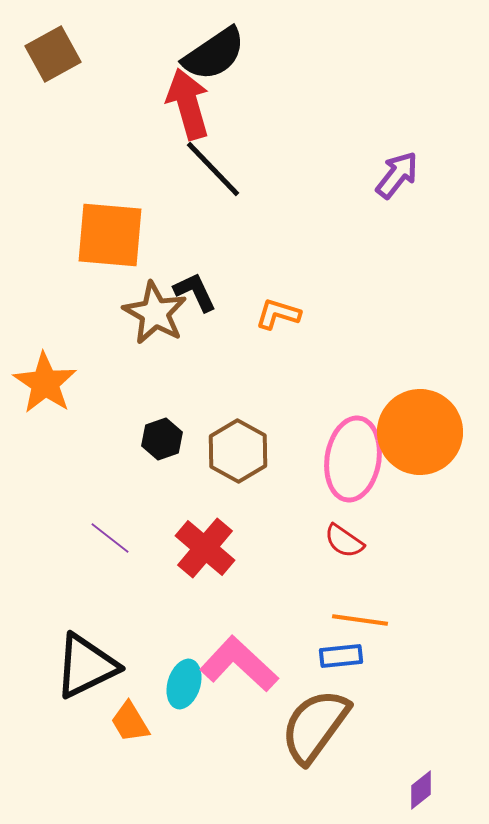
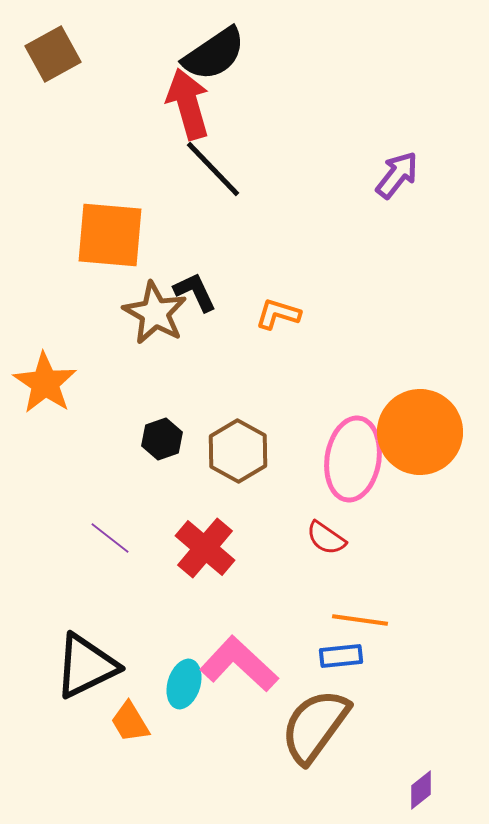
red semicircle: moved 18 px left, 3 px up
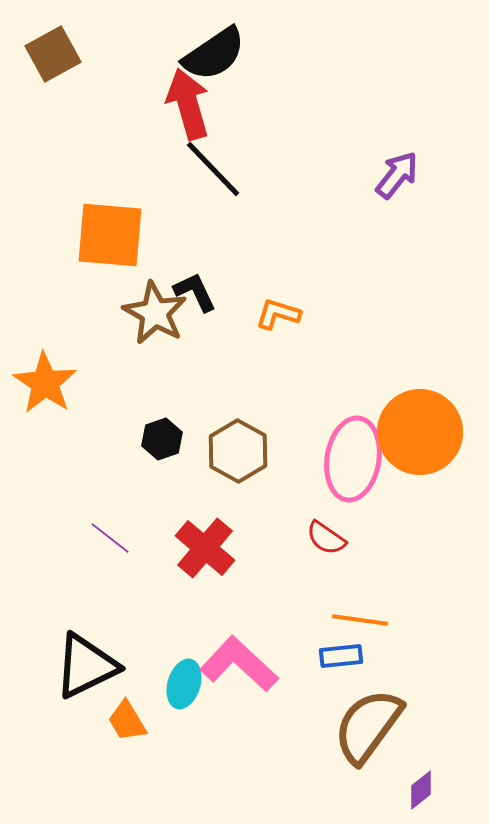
orange trapezoid: moved 3 px left, 1 px up
brown semicircle: moved 53 px right
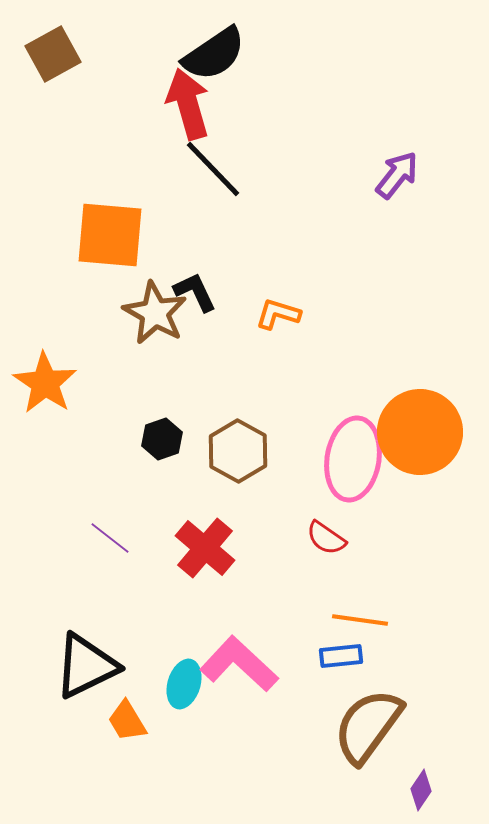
purple diamond: rotated 18 degrees counterclockwise
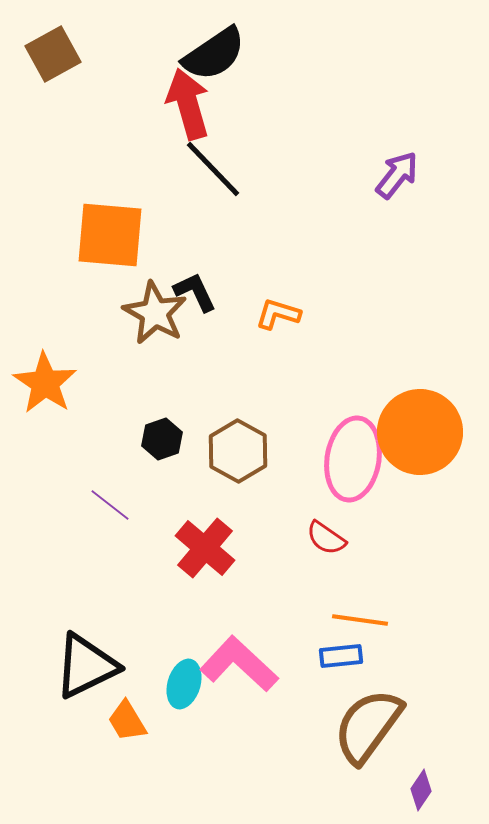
purple line: moved 33 px up
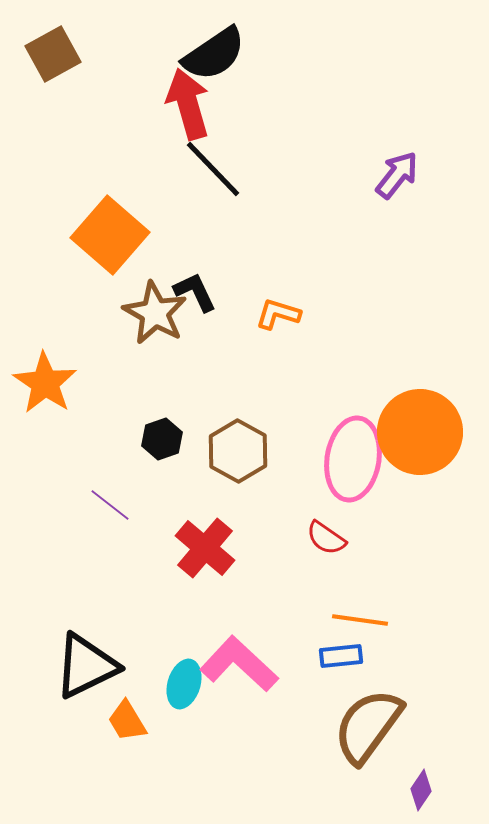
orange square: rotated 36 degrees clockwise
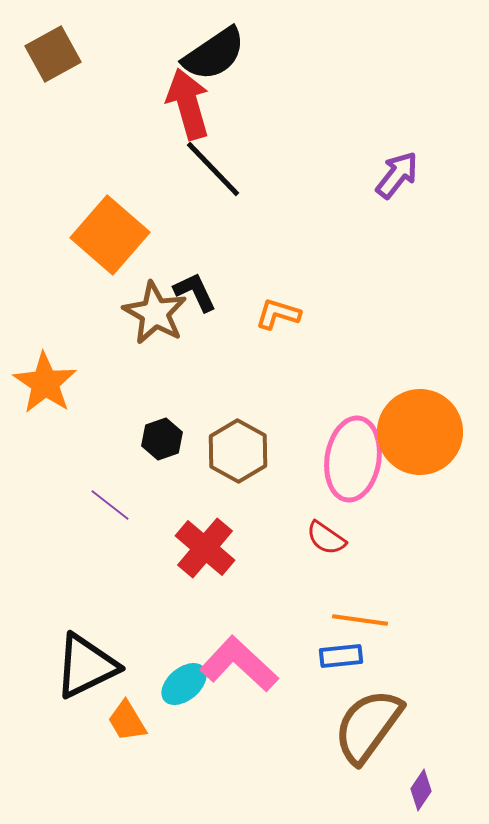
cyan ellipse: rotated 33 degrees clockwise
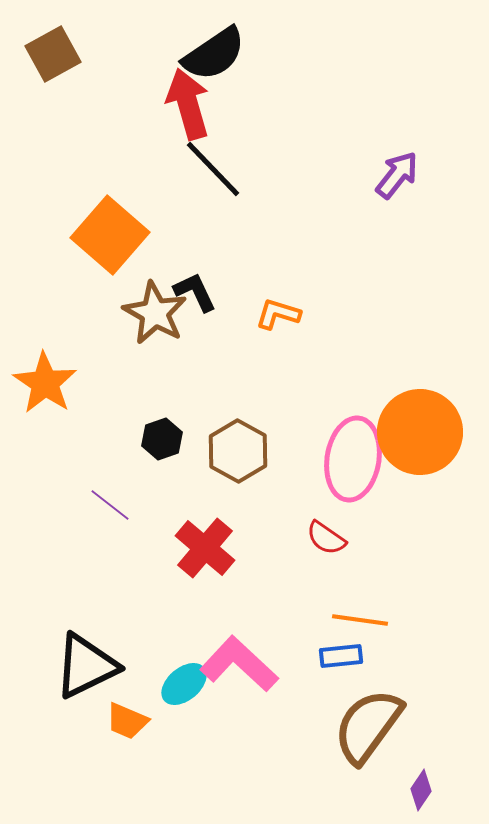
orange trapezoid: rotated 36 degrees counterclockwise
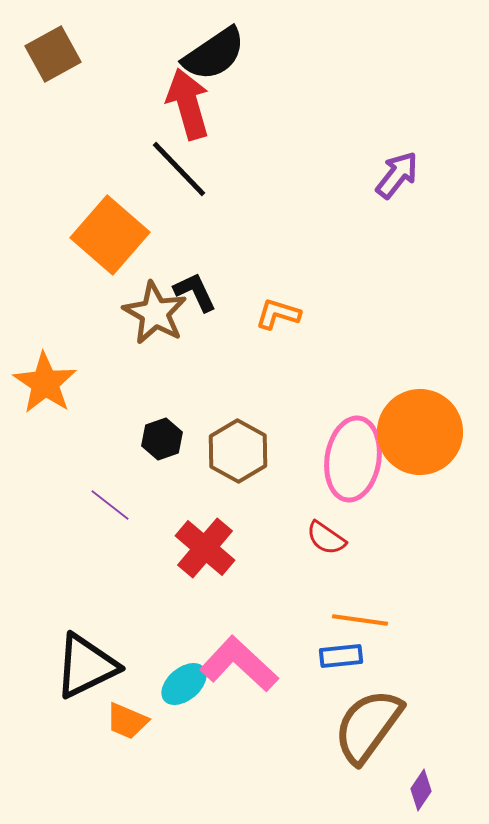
black line: moved 34 px left
